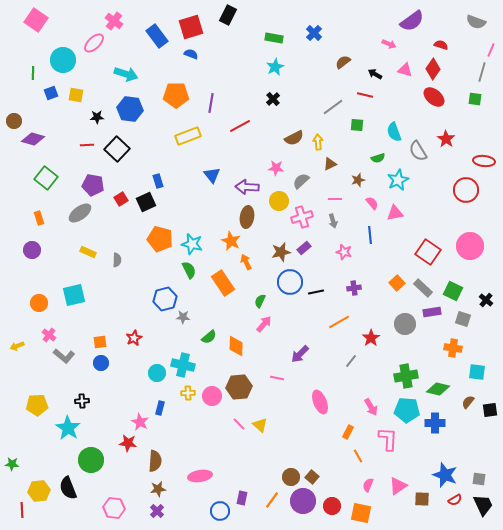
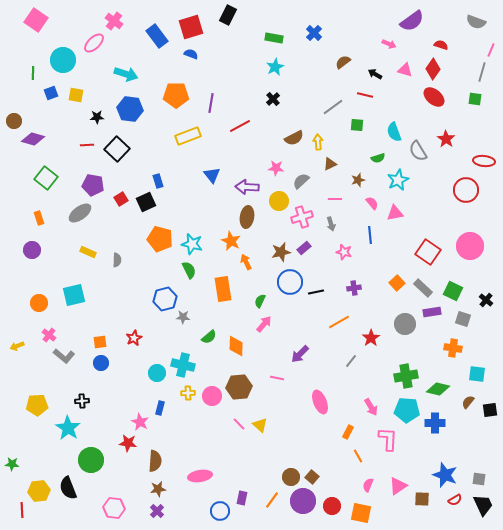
gray arrow at (333, 221): moved 2 px left, 3 px down
orange rectangle at (223, 283): moved 6 px down; rotated 25 degrees clockwise
cyan square at (477, 372): moved 2 px down
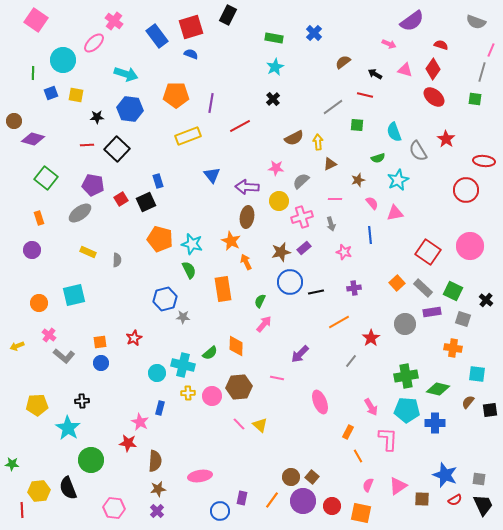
green semicircle at (209, 337): moved 1 px right, 16 px down
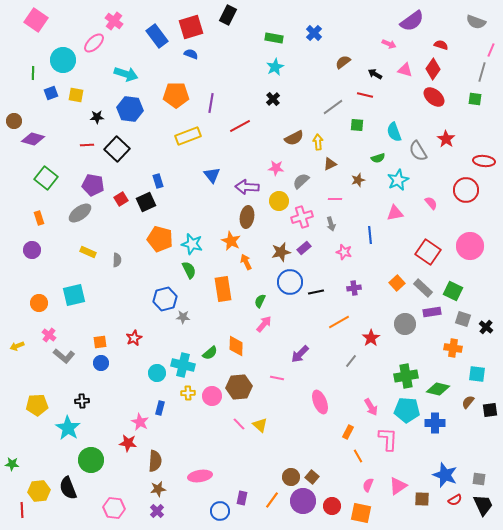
pink semicircle at (372, 203): moved 59 px right
black cross at (486, 300): moved 27 px down
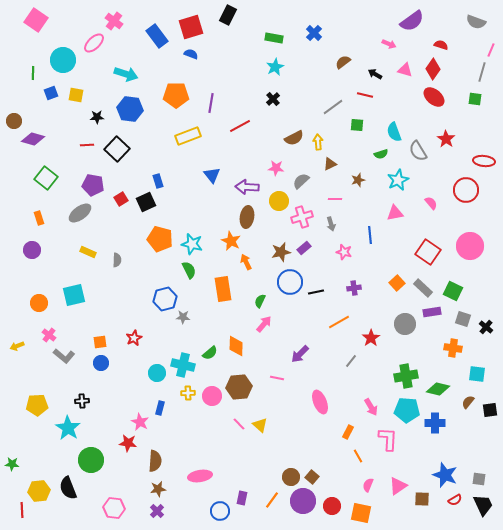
green semicircle at (378, 158): moved 3 px right, 4 px up
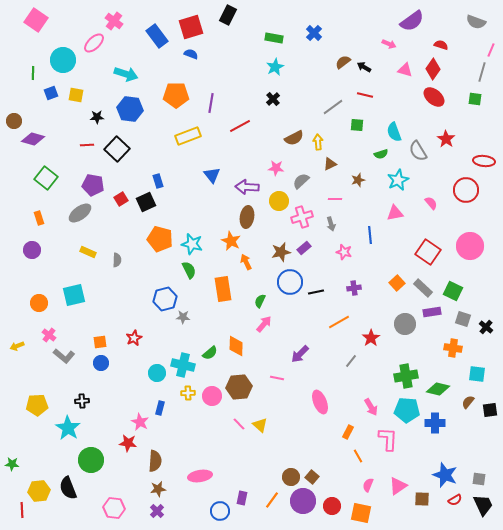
black arrow at (375, 74): moved 11 px left, 7 px up
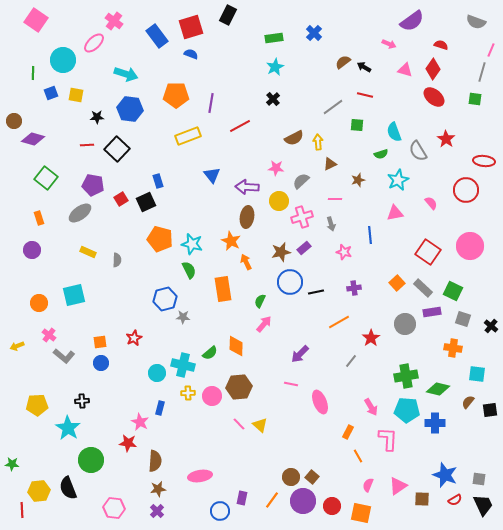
green rectangle at (274, 38): rotated 18 degrees counterclockwise
black cross at (486, 327): moved 5 px right, 1 px up
pink line at (277, 378): moved 14 px right, 6 px down
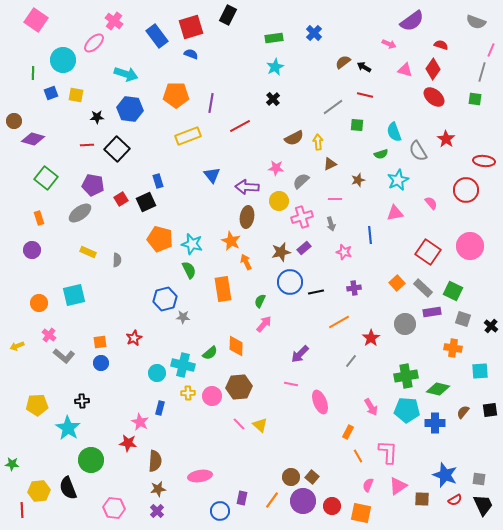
cyan square at (477, 374): moved 3 px right, 3 px up; rotated 12 degrees counterclockwise
brown semicircle at (468, 402): moved 5 px left, 10 px down
pink L-shape at (388, 439): moved 13 px down
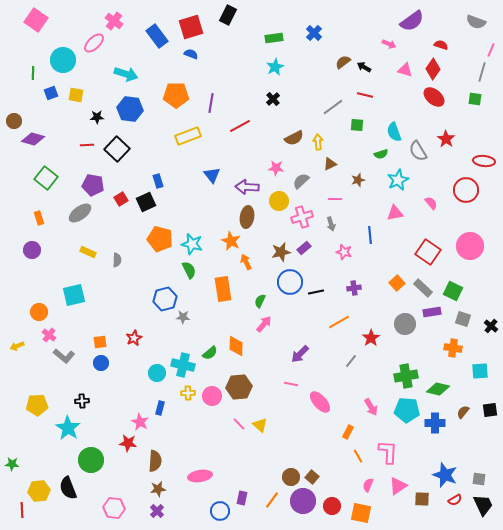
orange circle at (39, 303): moved 9 px down
pink ellipse at (320, 402): rotated 20 degrees counterclockwise
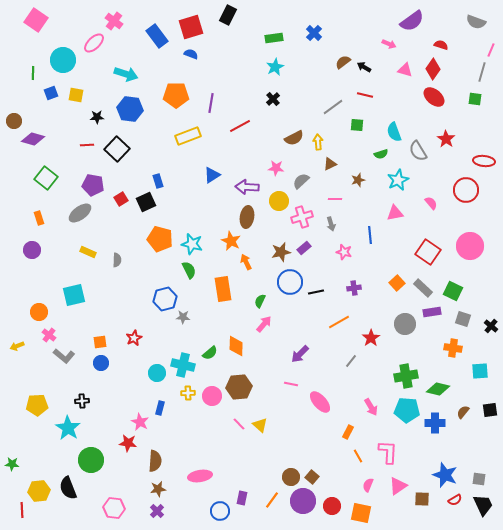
blue triangle at (212, 175): rotated 36 degrees clockwise
